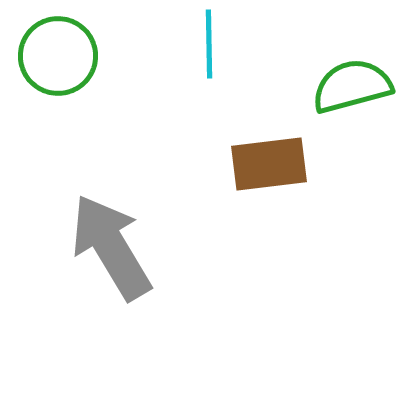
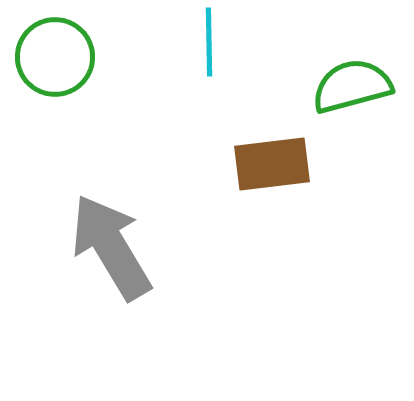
cyan line: moved 2 px up
green circle: moved 3 px left, 1 px down
brown rectangle: moved 3 px right
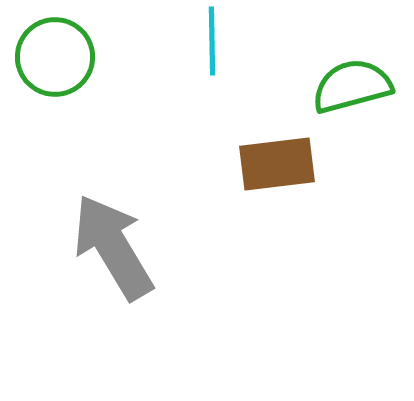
cyan line: moved 3 px right, 1 px up
brown rectangle: moved 5 px right
gray arrow: moved 2 px right
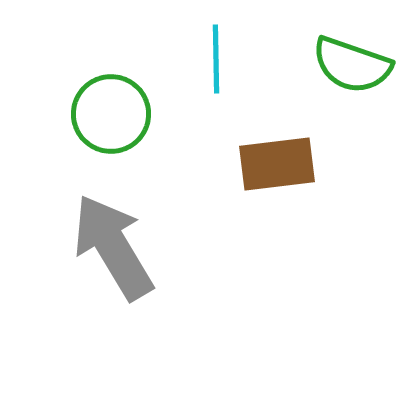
cyan line: moved 4 px right, 18 px down
green circle: moved 56 px right, 57 px down
green semicircle: moved 21 px up; rotated 146 degrees counterclockwise
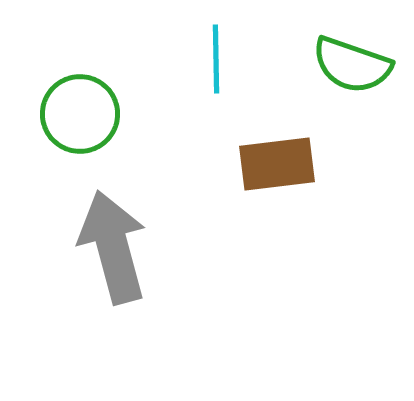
green circle: moved 31 px left
gray arrow: rotated 16 degrees clockwise
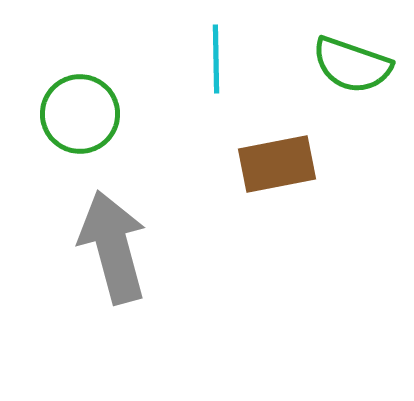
brown rectangle: rotated 4 degrees counterclockwise
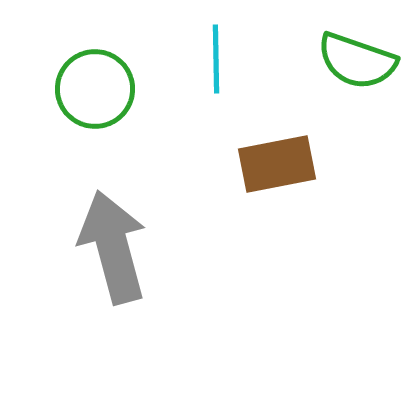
green semicircle: moved 5 px right, 4 px up
green circle: moved 15 px right, 25 px up
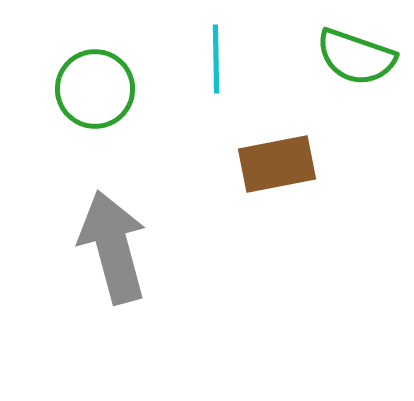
green semicircle: moved 1 px left, 4 px up
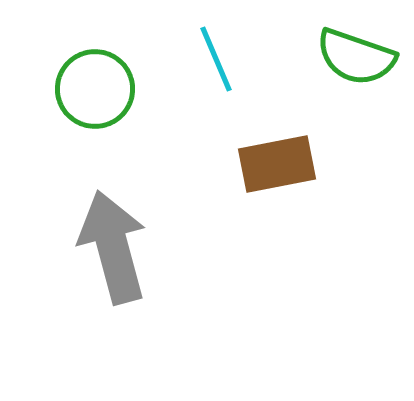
cyan line: rotated 22 degrees counterclockwise
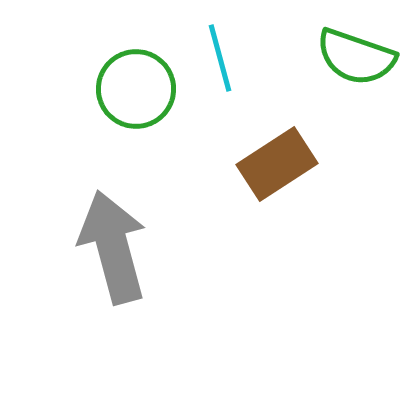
cyan line: moved 4 px right, 1 px up; rotated 8 degrees clockwise
green circle: moved 41 px right
brown rectangle: rotated 22 degrees counterclockwise
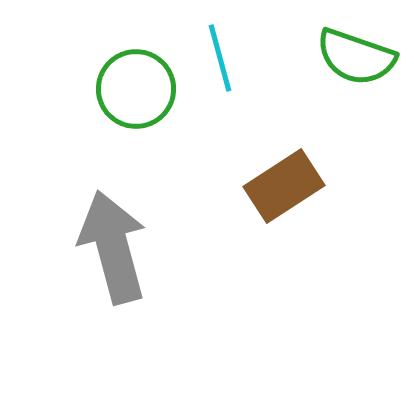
brown rectangle: moved 7 px right, 22 px down
